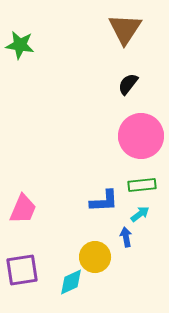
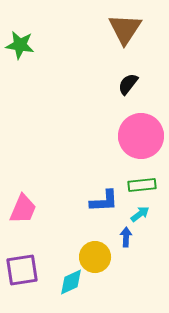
blue arrow: rotated 12 degrees clockwise
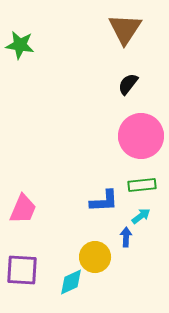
cyan arrow: moved 1 px right, 2 px down
purple square: rotated 12 degrees clockwise
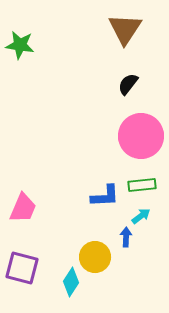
blue L-shape: moved 1 px right, 5 px up
pink trapezoid: moved 1 px up
purple square: moved 2 px up; rotated 12 degrees clockwise
cyan diamond: rotated 32 degrees counterclockwise
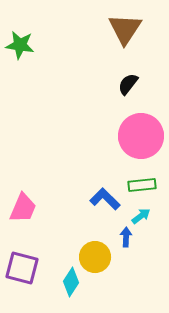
blue L-shape: moved 3 px down; rotated 132 degrees counterclockwise
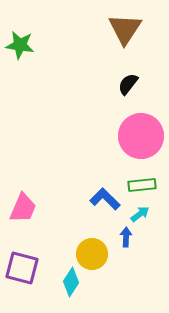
cyan arrow: moved 1 px left, 2 px up
yellow circle: moved 3 px left, 3 px up
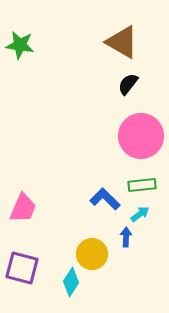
brown triangle: moved 3 px left, 13 px down; rotated 33 degrees counterclockwise
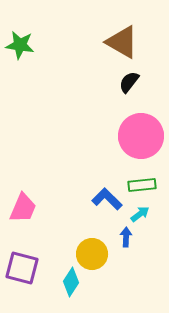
black semicircle: moved 1 px right, 2 px up
blue L-shape: moved 2 px right
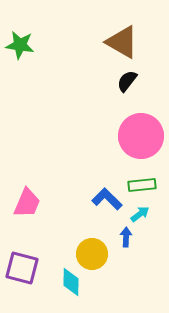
black semicircle: moved 2 px left, 1 px up
pink trapezoid: moved 4 px right, 5 px up
cyan diamond: rotated 32 degrees counterclockwise
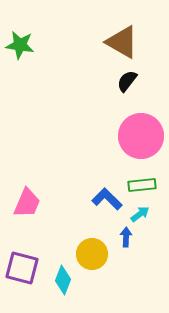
cyan diamond: moved 8 px left, 2 px up; rotated 20 degrees clockwise
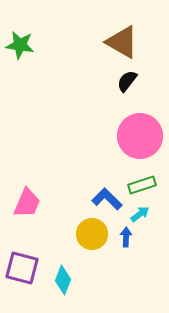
pink circle: moved 1 px left
green rectangle: rotated 12 degrees counterclockwise
yellow circle: moved 20 px up
